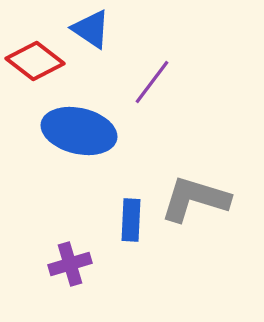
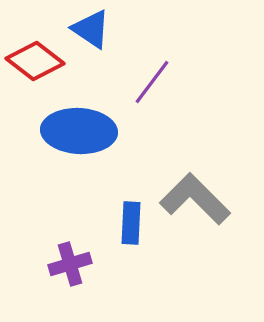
blue ellipse: rotated 10 degrees counterclockwise
gray L-shape: rotated 28 degrees clockwise
blue rectangle: moved 3 px down
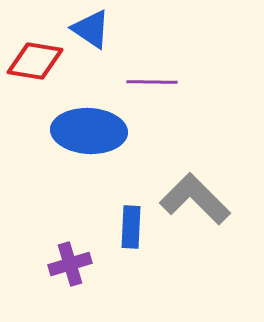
red diamond: rotated 28 degrees counterclockwise
purple line: rotated 54 degrees clockwise
blue ellipse: moved 10 px right
blue rectangle: moved 4 px down
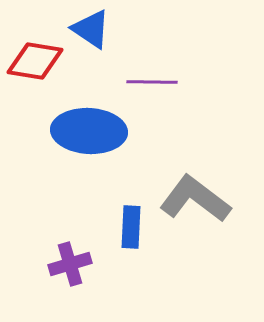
gray L-shape: rotated 8 degrees counterclockwise
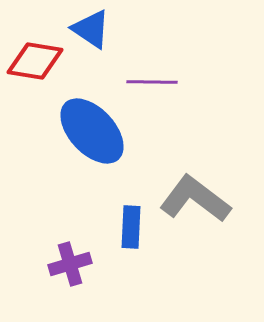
blue ellipse: moved 3 px right; rotated 44 degrees clockwise
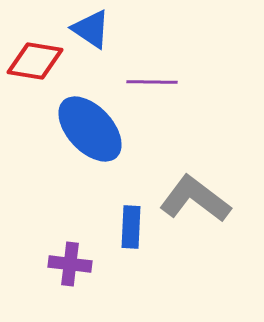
blue ellipse: moved 2 px left, 2 px up
purple cross: rotated 24 degrees clockwise
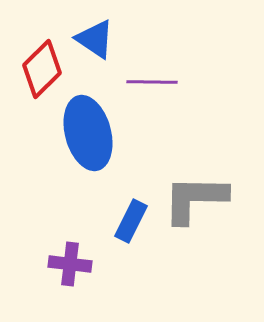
blue triangle: moved 4 px right, 10 px down
red diamond: moved 7 px right, 8 px down; rotated 54 degrees counterclockwise
blue ellipse: moved 2 px left, 4 px down; rotated 28 degrees clockwise
gray L-shape: rotated 36 degrees counterclockwise
blue rectangle: moved 6 px up; rotated 24 degrees clockwise
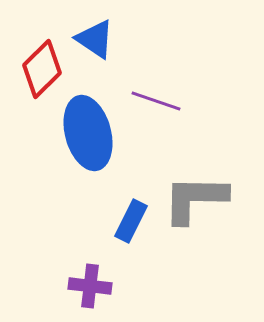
purple line: moved 4 px right, 19 px down; rotated 18 degrees clockwise
purple cross: moved 20 px right, 22 px down
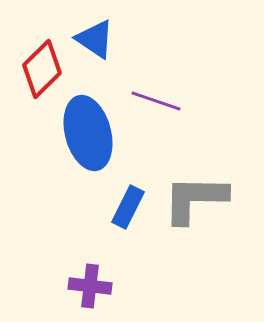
blue rectangle: moved 3 px left, 14 px up
